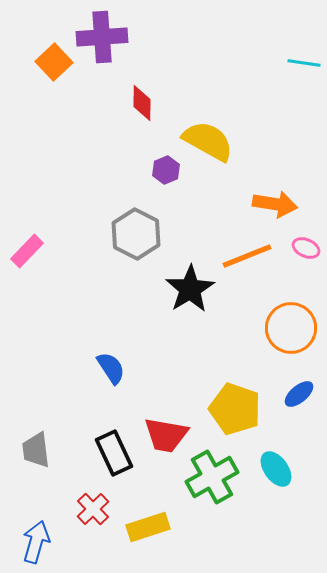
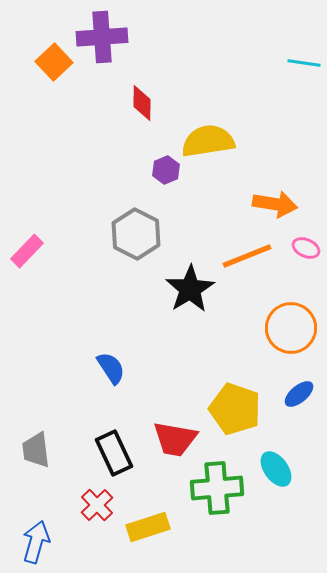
yellow semicircle: rotated 38 degrees counterclockwise
red trapezoid: moved 9 px right, 4 px down
green cross: moved 5 px right, 11 px down; rotated 24 degrees clockwise
red cross: moved 4 px right, 4 px up
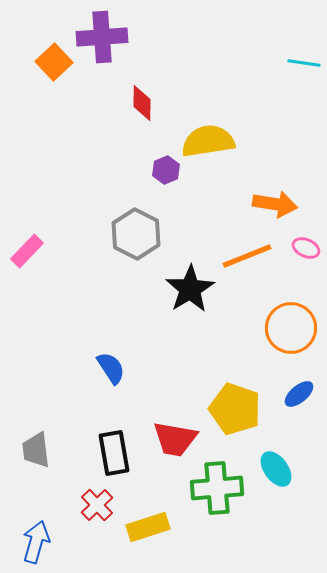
black rectangle: rotated 15 degrees clockwise
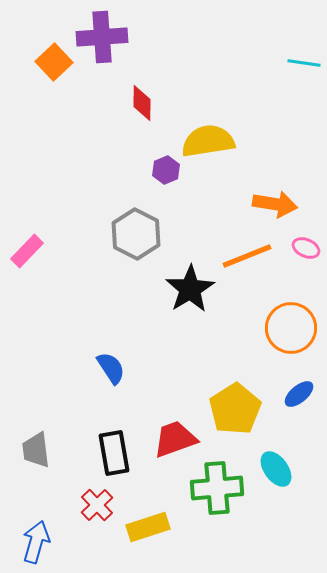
yellow pentagon: rotated 21 degrees clockwise
red trapezoid: rotated 150 degrees clockwise
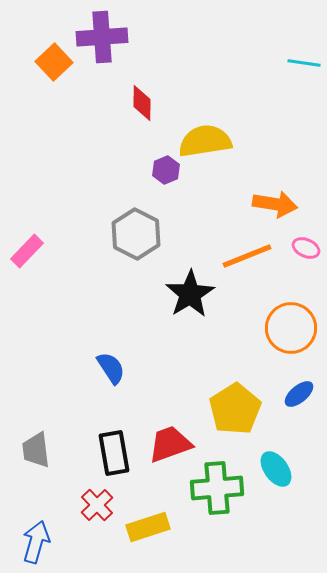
yellow semicircle: moved 3 px left
black star: moved 5 px down
red trapezoid: moved 5 px left, 5 px down
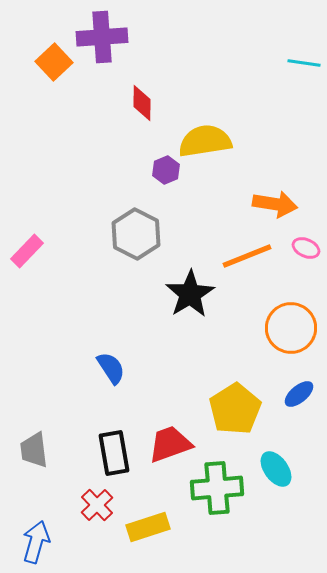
gray trapezoid: moved 2 px left
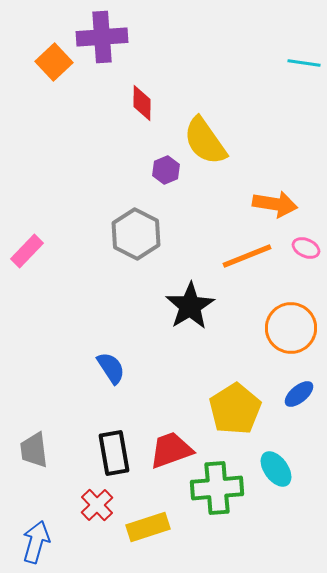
yellow semicircle: rotated 116 degrees counterclockwise
black star: moved 12 px down
red trapezoid: moved 1 px right, 6 px down
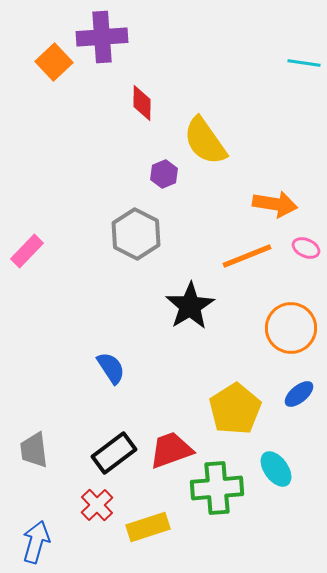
purple hexagon: moved 2 px left, 4 px down
black rectangle: rotated 63 degrees clockwise
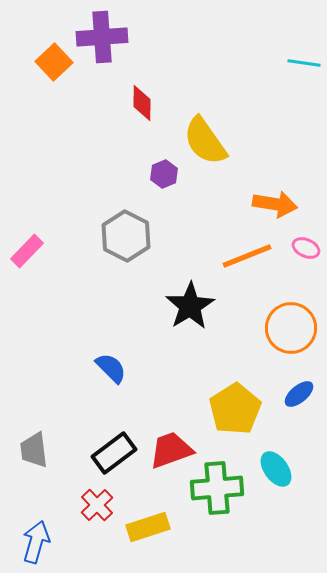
gray hexagon: moved 10 px left, 2 px down
blue semicircle: rotated 12 degrees counterclockwise
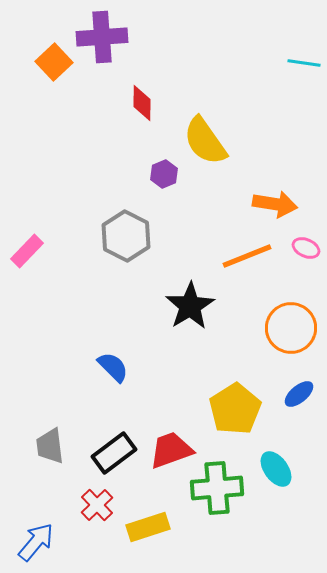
blue semicircle: moved 2 px right, 1 px up
gray trapezoid: moved 16 px right, 4 px up
blue arrow: rotated 24 degrees clockwise
